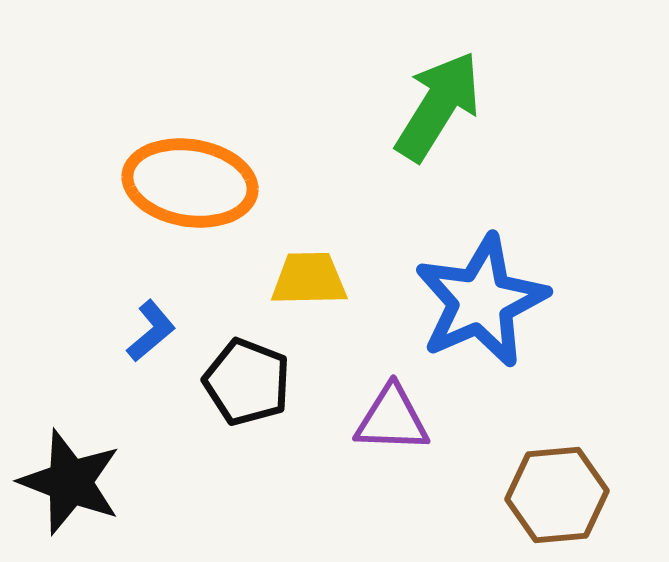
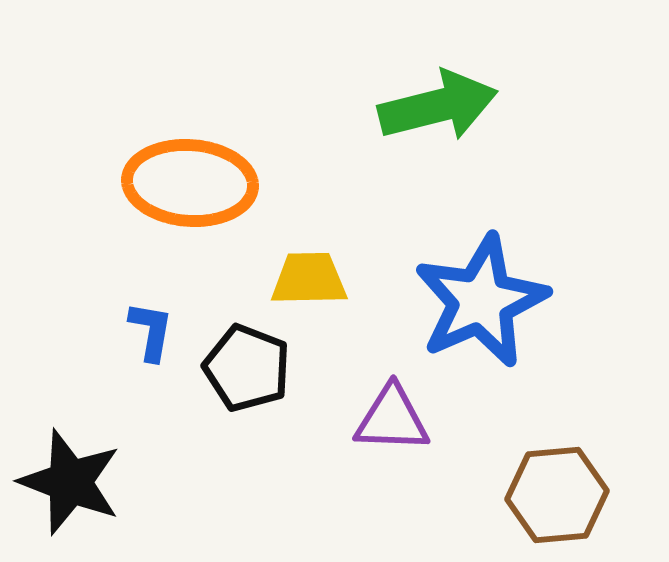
green arrow: rotated 44 degrees clockwise
orange ellipse: rotated 5 degrees counterclockwise
blue L-shape: rotated 40 degrees counterclockwise
black pentagon: moved 14 px up
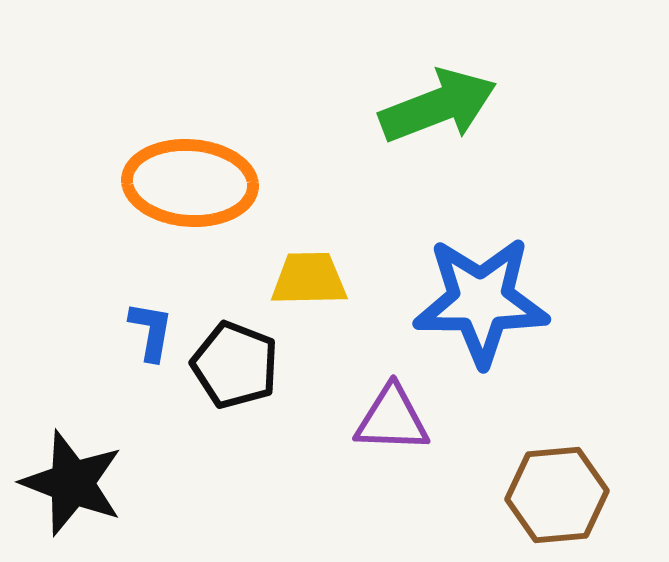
green arrow: rotated 7 degrees counterclockwise
blue star: rotated 24 degrees clockwise
black pentagon: moved 12 px left, 3 px up
black star: moved 2 px right, 1 px down
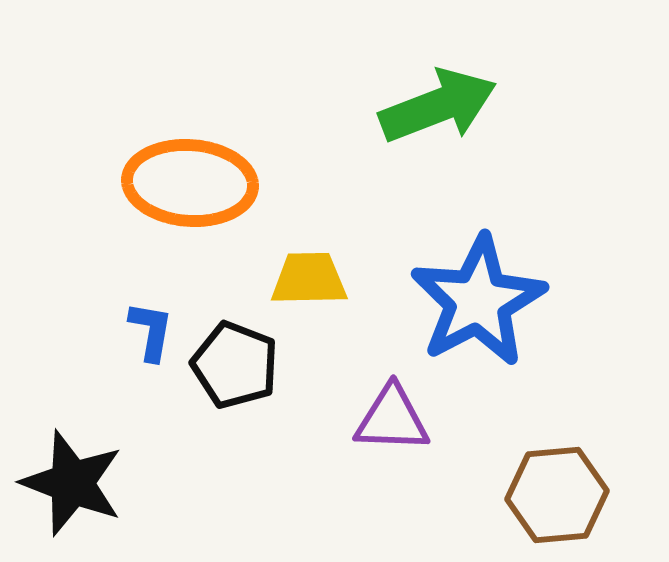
blue star: moved 3 px left; rotated 28 degrees counterclockwise
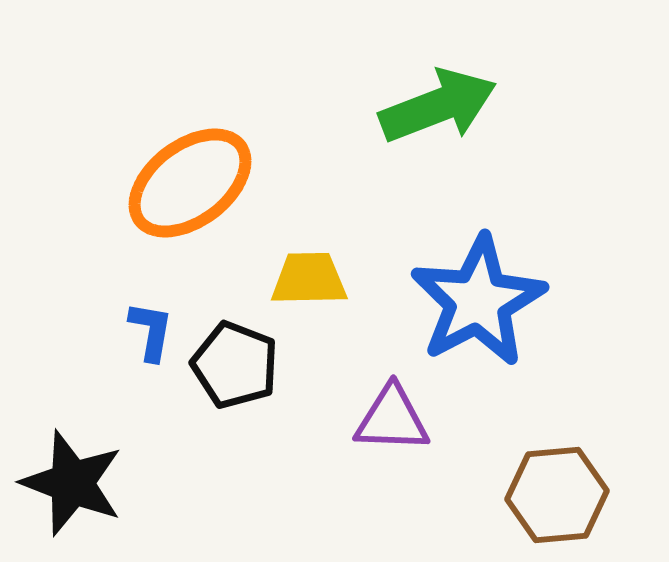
orange ellipse: rotated 41 degrees counterclockwise
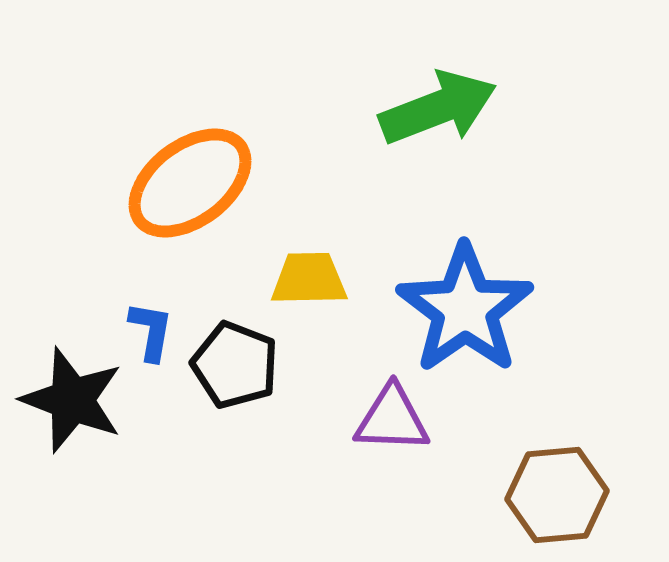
green arrow: moved 2 px down
blue star: moved 13 px left, 8 px down; rotated 7 degrees counterclockwise
black star: moved 83 px up
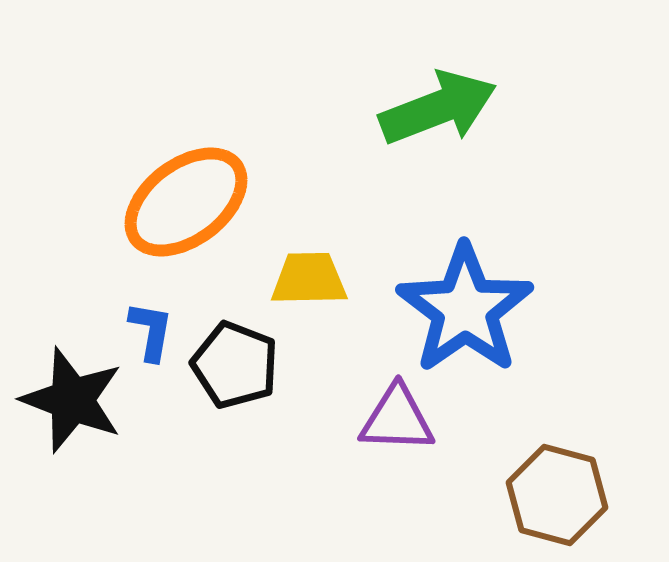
orange ellipse: moved 4 px left, 19 px down
purple triangle: moved 5 px right
brown hexagon: rotated 20 degrees clockwise
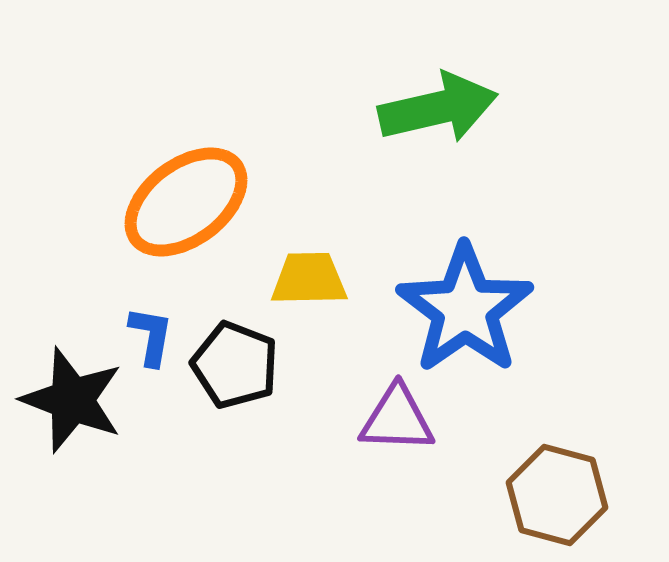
green arrow: rotated 8 degrees clockwise
blue L-shape: moved 5 px down
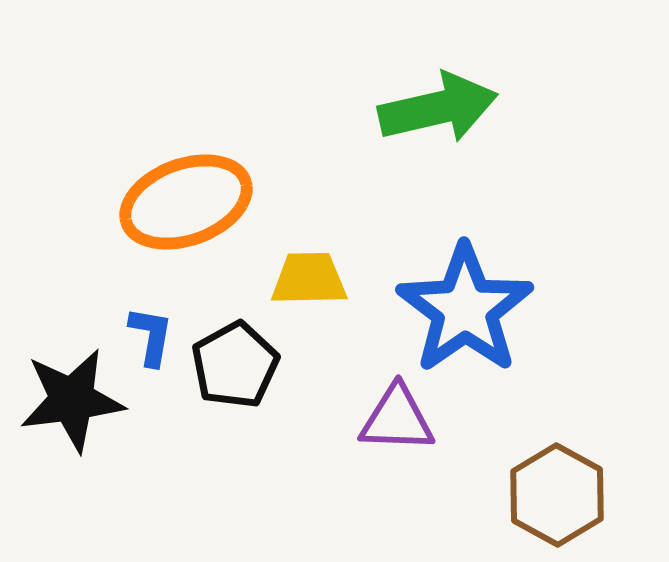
orange ellipse: rotated 17 degrees clockwise
black pentagon: rotated 22 degrees clockwise
black star: rotated 28 degrees counterclockwise
brown hexagon: rotated 14 degrees clockwise
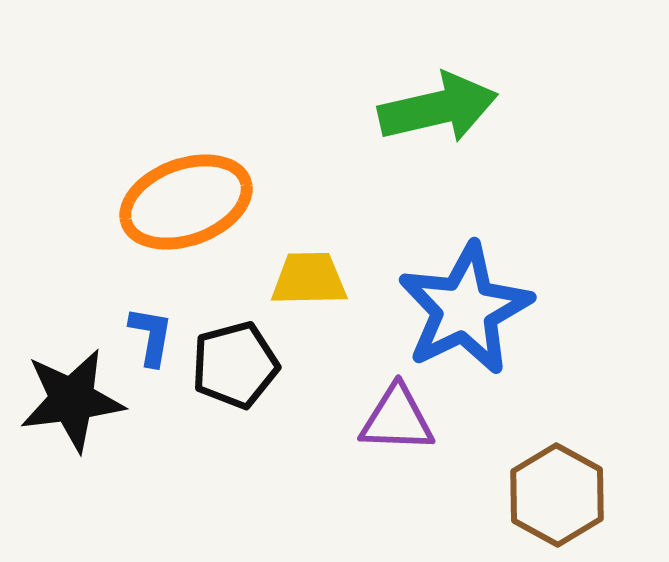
blue star: rotated 9 degrees clockwise
black pentagon: rotated 14 degrees clockwise
